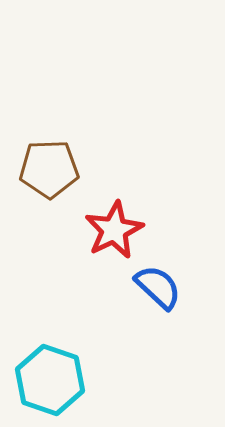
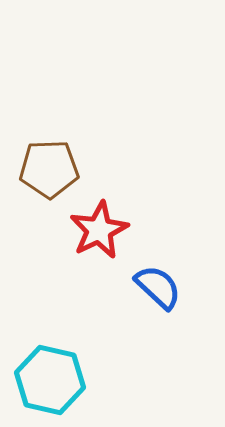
red star: moved 15 px left
cyan hexagon: rotated 6 degrees counterclockwise
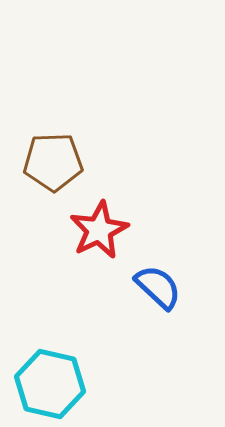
brown pentagon: moved 4 px right, 7 px up
cyan hexagon: moved 4 px down
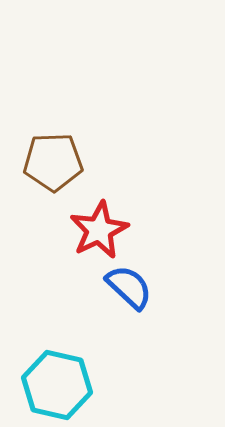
blue semicircle: moved 29 px left
cyan hexagon: moved 7 px right, 1 px down
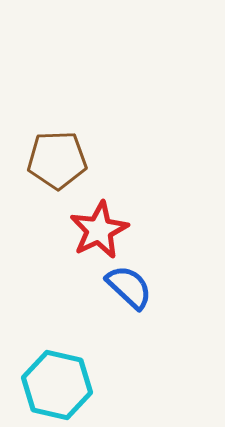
brown pentagon: moved 4 px right, 2 px up
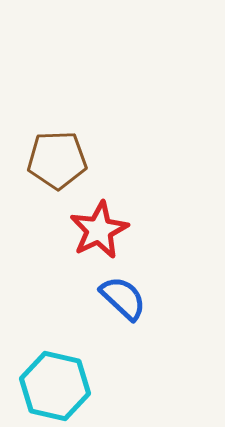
blue semicircle: moved 6 px left, 11 px down
cyan hexagon: moved 2 px left, 1 px down
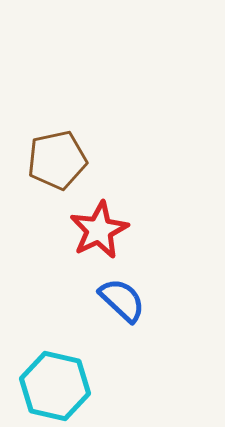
brown pentagon: rotated 10 degrees counterclockwise
blue semicircle: moved 1 px left, 2 px down
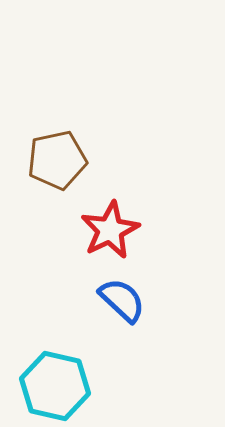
red star: moved 11 px right
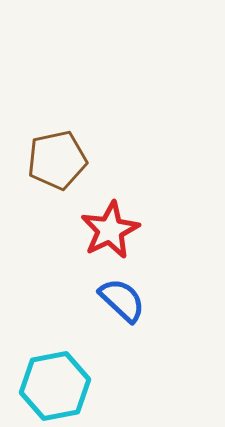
cyan hexagon: rotated 24 degrees counterclockwise
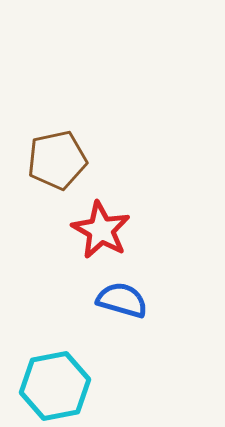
red star: moved 9 px left; rotated 16 degrees counterclockwise
blue semicircle: rotated 27 degrees counterclockwise
